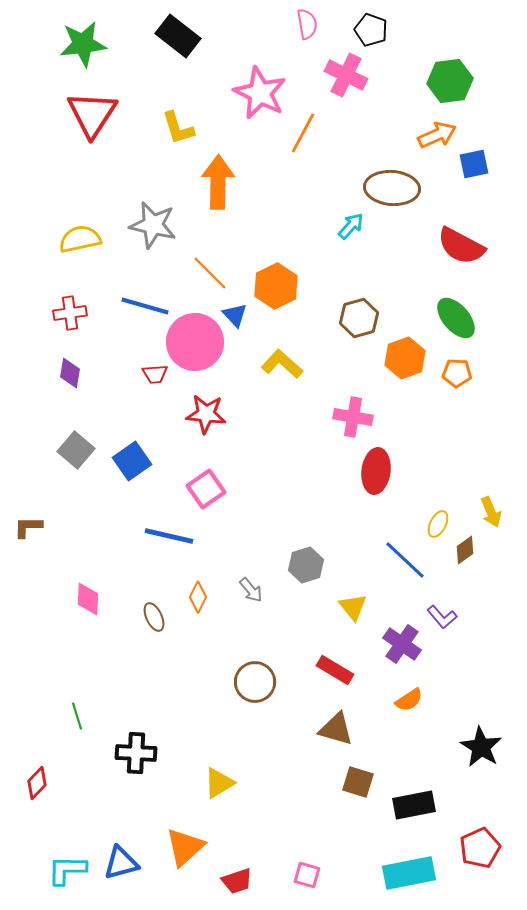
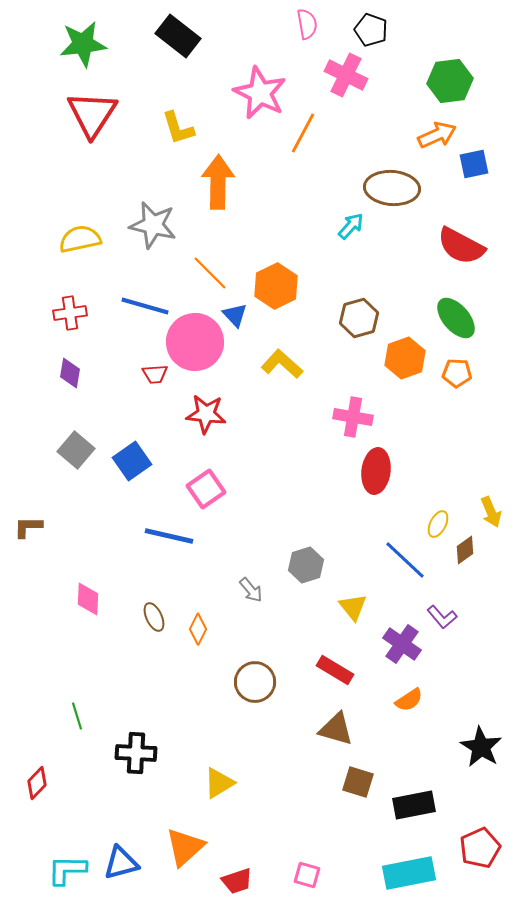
orange diamond at (198, 597): moved 32 px down
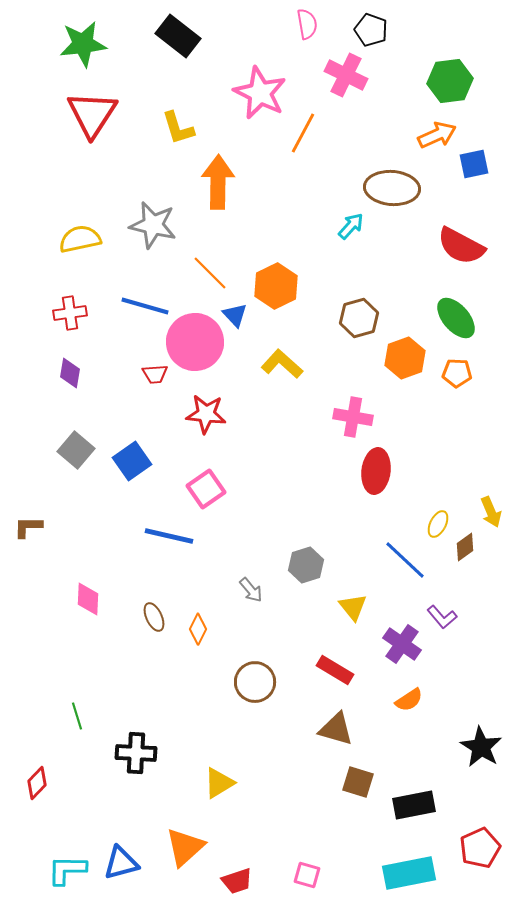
brown diamond at (465, 550): moved 3 px up
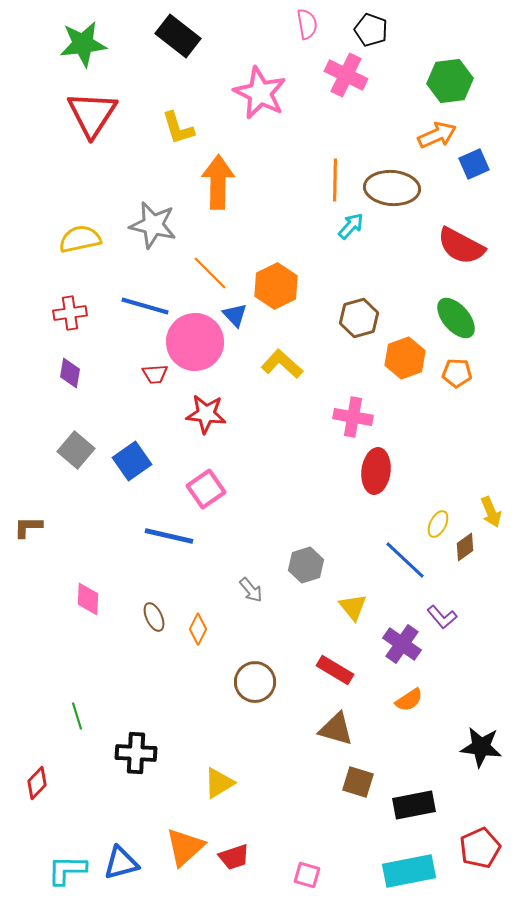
orange line at (303, 133): moved 32 px right, 47 px down; rotated 27 degrees counterclockwise
blue square at (474, 164): rotated 12 degrees counterclockwise
black star at (481, 747): rotated 24 degrees counterclockwise
cyan rectangle at (409, 873): moved 2 px up
red trapezoid at (237, 881): moved 3 px left, 24 px up
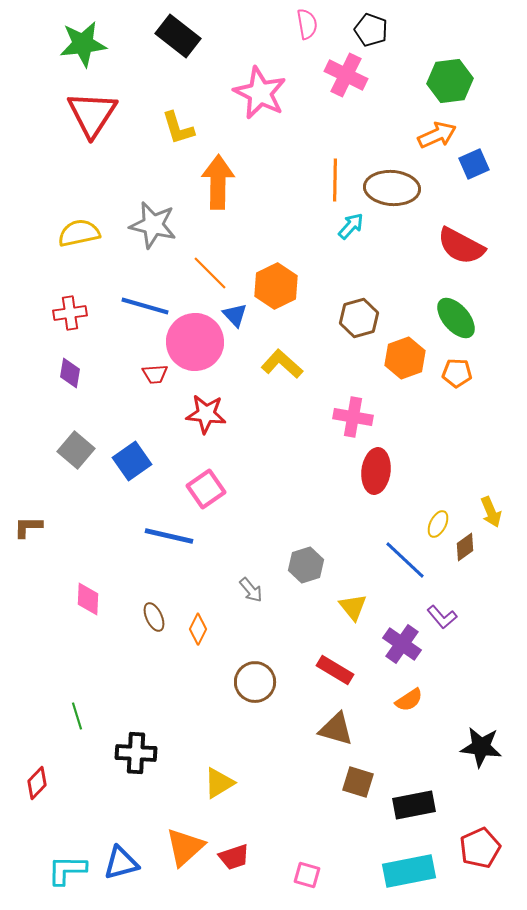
yellow semicircle at (80, 239): moved 1 px left, 6 px up
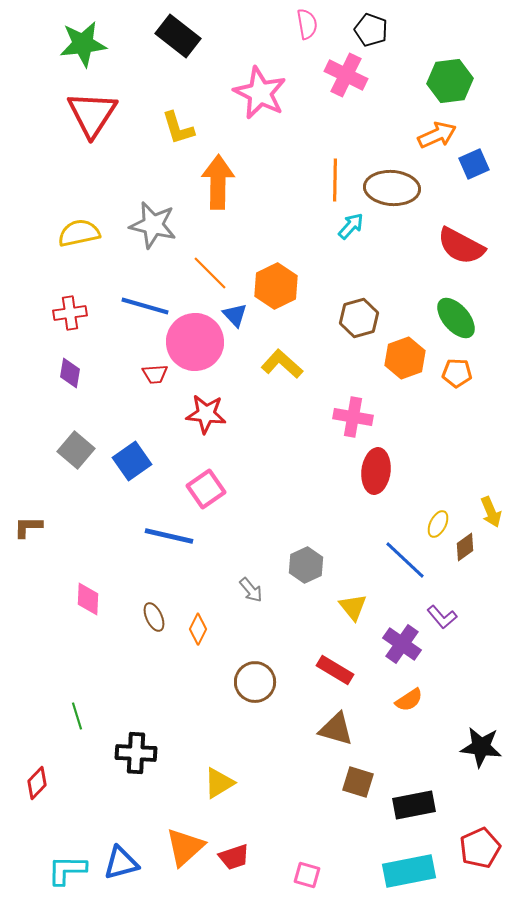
gray hexagon at (306, 565): rotated 8 degrees counterclockwise
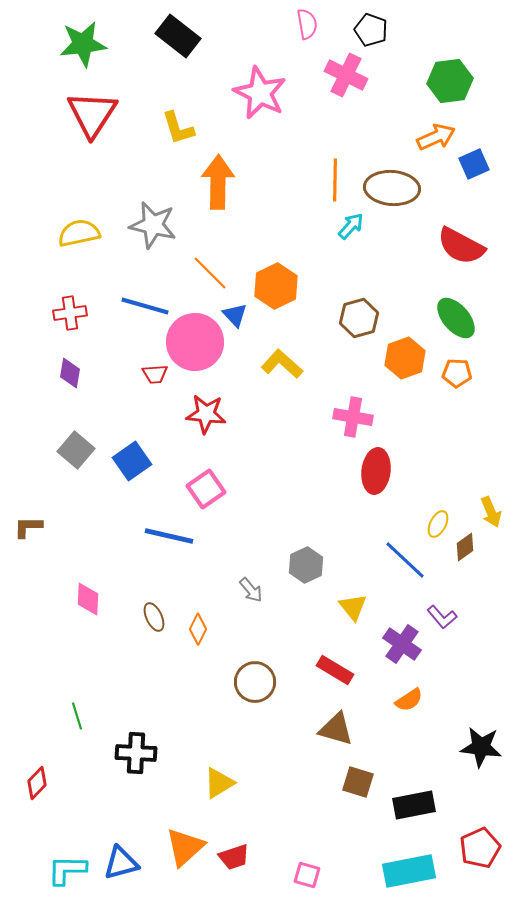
orange arrow at (437, 135): moved 1 px left, 2 px down
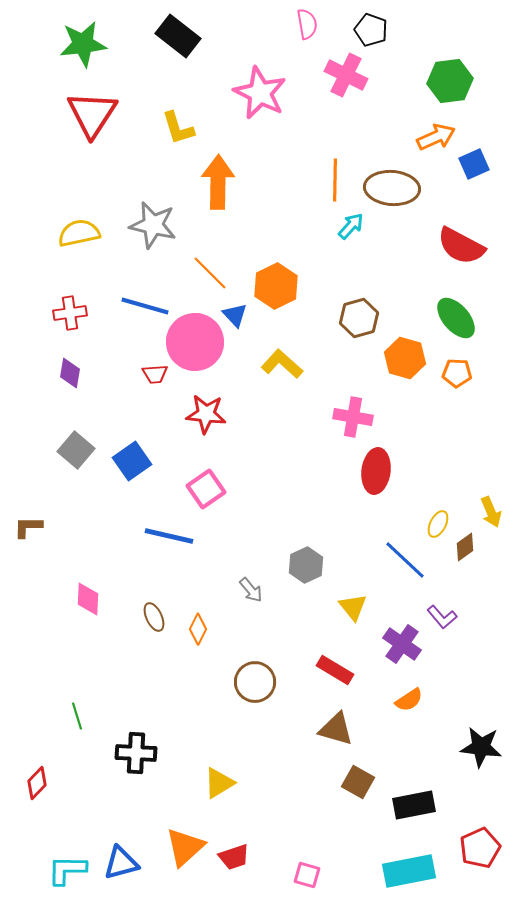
orange hexagon at (405, 358): rotated 24 degrees counterclockwise
brown square at (358, 782): rotated 12 degrees clockwise
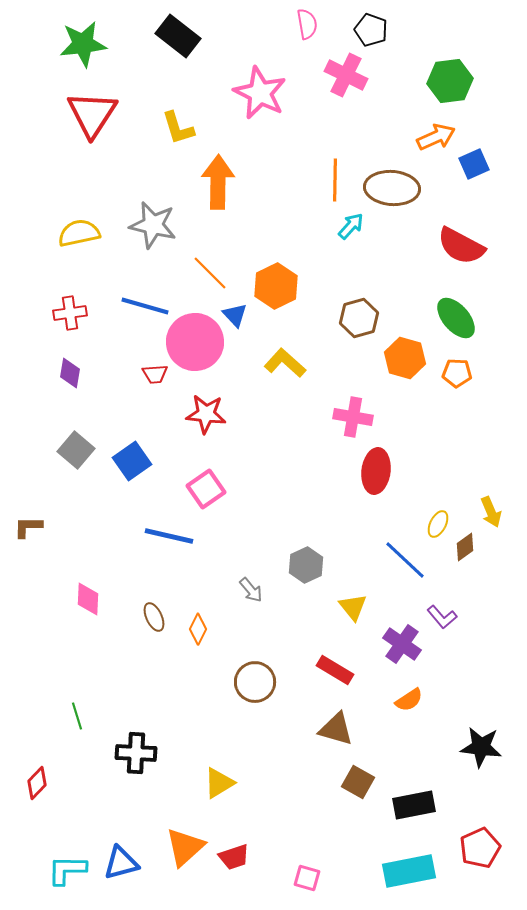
yellow L-shape at (282, 364): moved 3 px right, 1 px up
pink square at (307, 875): moved 3 px down
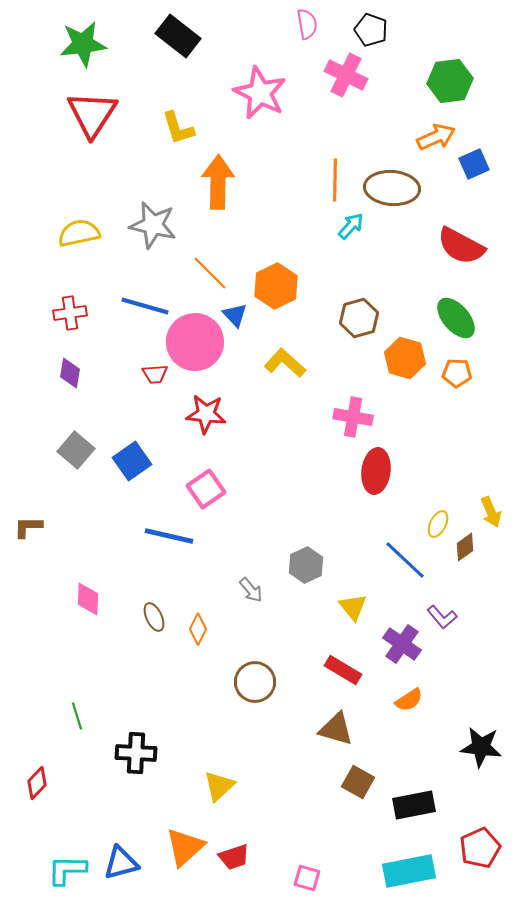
red rectangle at (335, 670): moved 8 px right
yellow triangle at (219, 783): moved 3 px down; rotated 12 degrees counterclockwise
